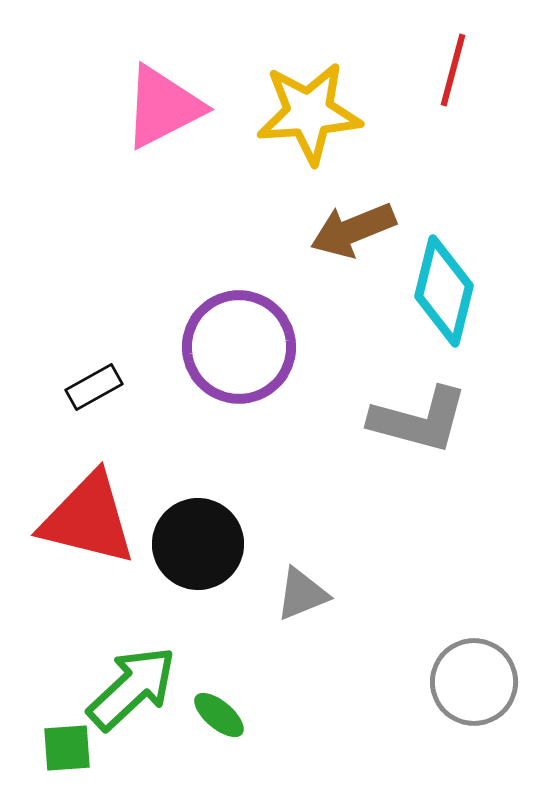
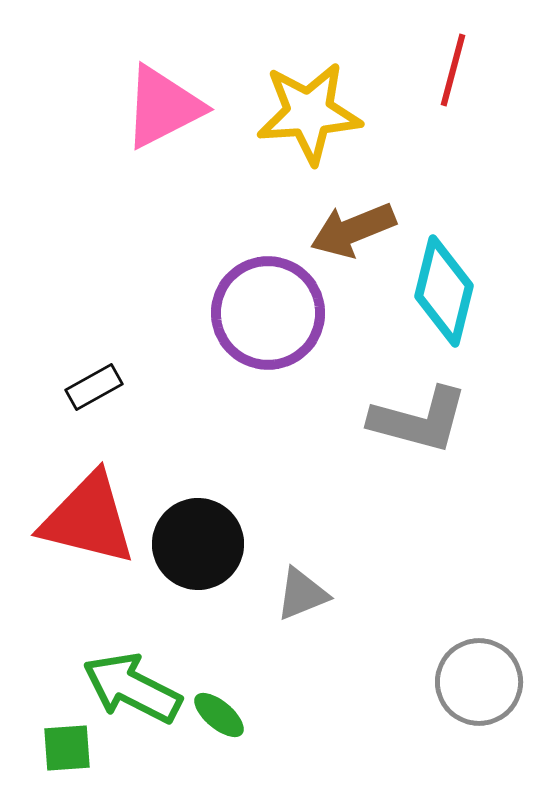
purple circle: moved 29 px right, 34 px up
gray circle: moved 5 px right
green arrow: rotated 110 degrees counterclockwise
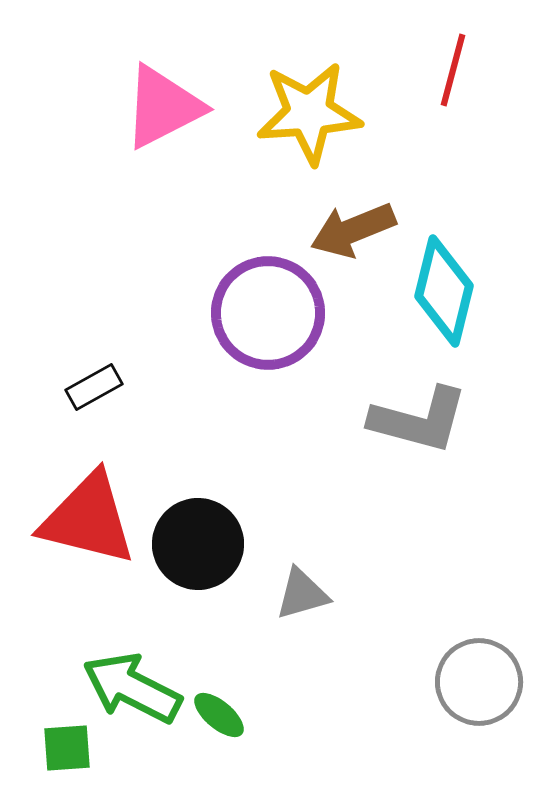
gray triangle: rotated 6 degrees clockwise
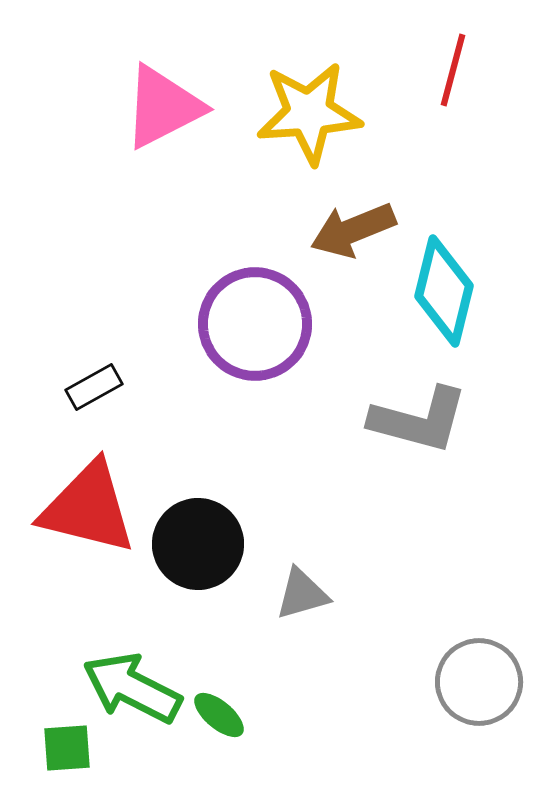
purple circle: moved 13 px left, 11 px down
red triangle: moved 11 px up
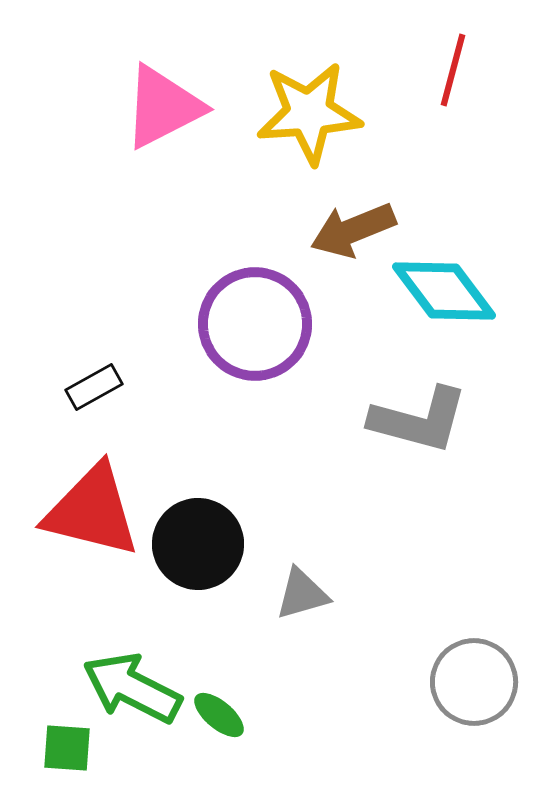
cyan diamond: rotated 51 degrees counterclockwise
red triangle: moved 4 px right, 3 px down
gray circle: moved 5 px left
green square: rotated 8 degrees clockwise
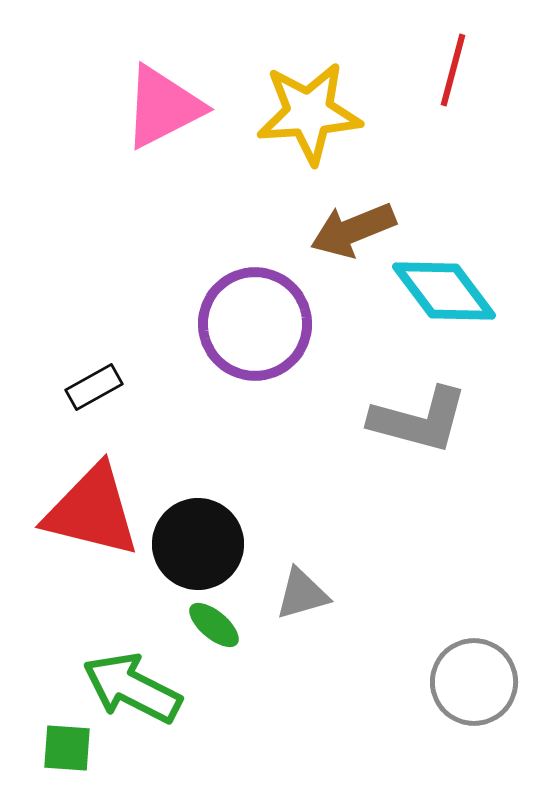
green ellipse: moved 5 px left, 90 px up
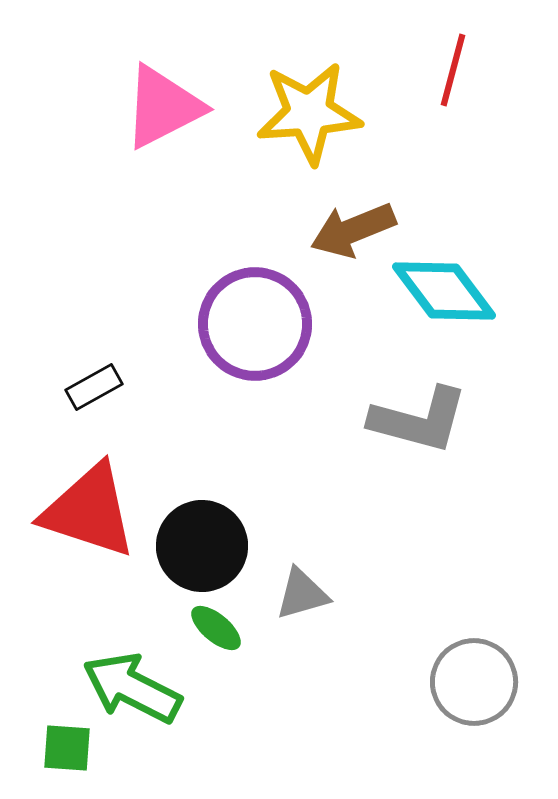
red triangle: moved 3 px left; rotated 4 degrees clockwise
black circle: moved 4 px right, 2 px down
green ellipse: moved 2 px right, 3 px down
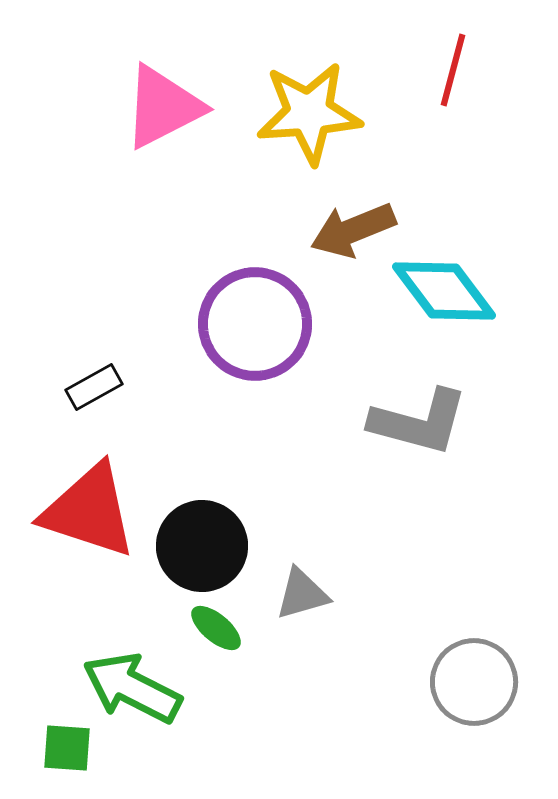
gray L-shape: moved 2 px down
